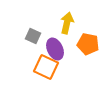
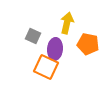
purple ellipse: rotated 30 degrees clockwise
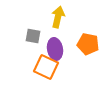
yellow arrow: moved 9 px left, 6 px up
gray square: rotated 14 degrees counterclockwise
purple ellipse: rotated 15 degrees counterclockwise
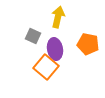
gray square: rotated 14 degrees clockwise
orange square: rotated 15 degrees clockwise
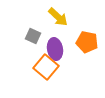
yellow arrow: rotated 120 degrees clockwise
orange pentagon: moved 1 px left, 2 px up
